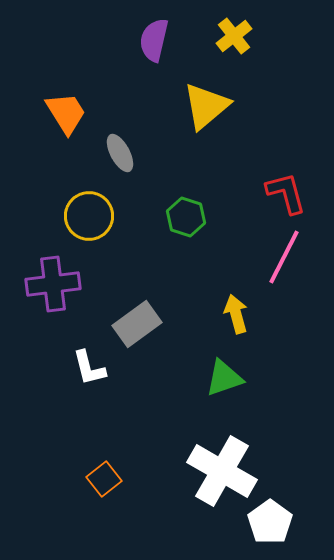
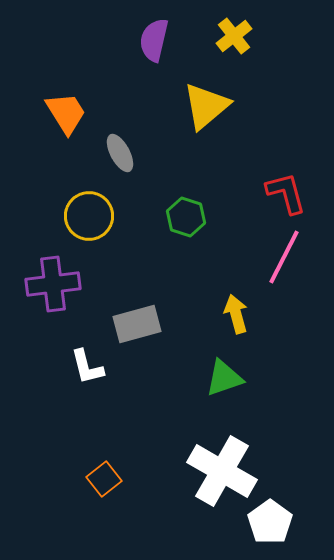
gray rectangle: rotated 21 degrees clockwise
white L-shape: moved 2 px left, 1 px up
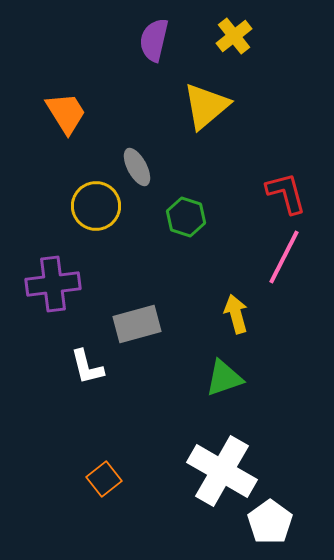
gray ellipse: moved 17 px right, 14 px down
yellow circle: moved 7 px right, 10 px up
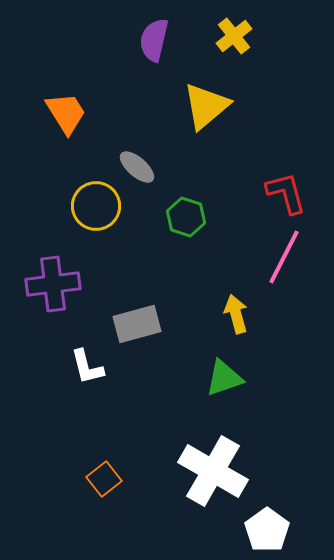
gray ellipse: rotated 21 degrees counterclockwise
white cross: moved 9 px left
white pentagon: moved 3 px left, 8 px down
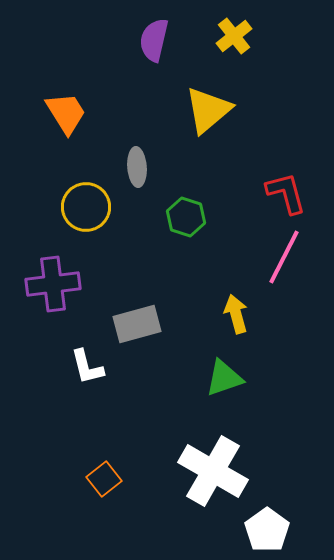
yellow triangle: moved 2 px right, 4 px down
gray ellipse: rotated 45 degrees clockwise
yellow circle: moved 10 px left, 1 px down
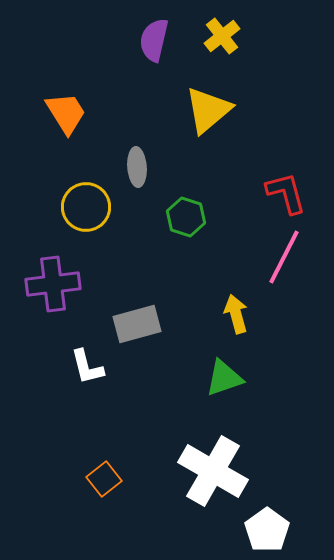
yellow cross: moved 12 px left
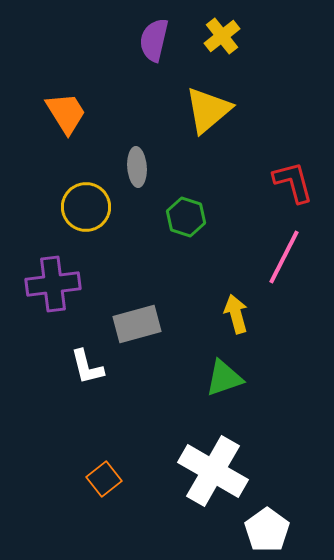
red L-shape: moved 7 px right, 11 px up
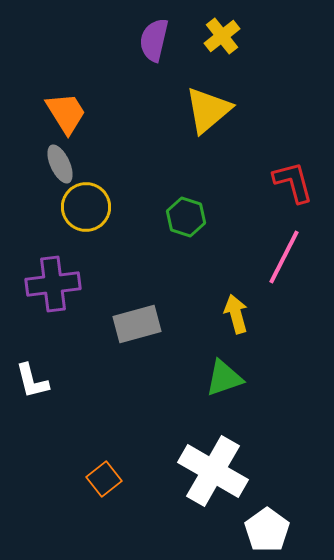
gray ellipse: moved 77 px left, 3 px up; rotated 21 degrees counterclockwise
white L-shape: moved 55 px left, 14 px down
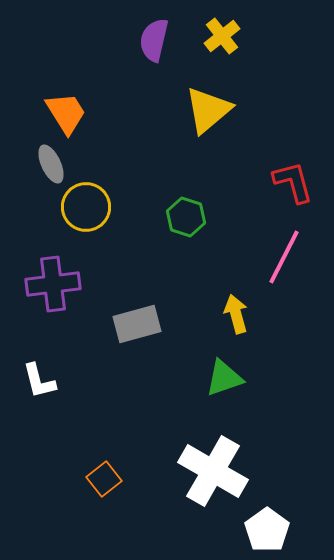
gray ellipse: moved 9 px left
white L-shape: moved 7 px right
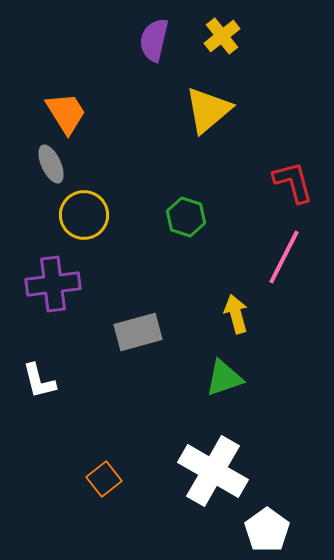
yellow circle: moved 2 px left, 8 px down
gray rectangle: moved 1 px right, 8 px down
